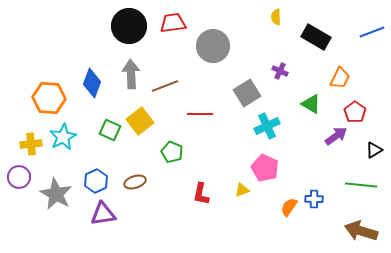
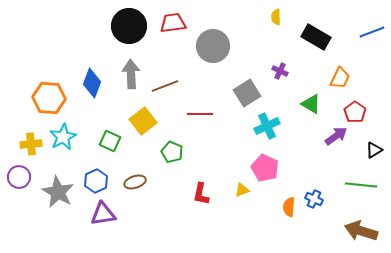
yellow square: moved 3 px right
green square: moved 11 px down
gray star: moved 2 px right, 2 px up
blue cross: rotated 24 degrees clockwise
orange semicircle: rotated 30 degrees counterclockwise
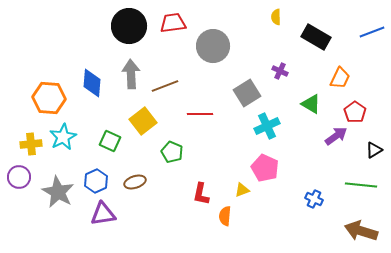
blue diamond: rotated 16 degrees counterclockwise
orange semicircle: moved 64 px left, 9 px down
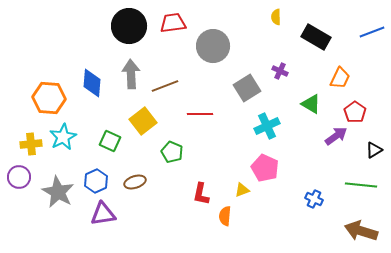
gray square: moved 5 px up
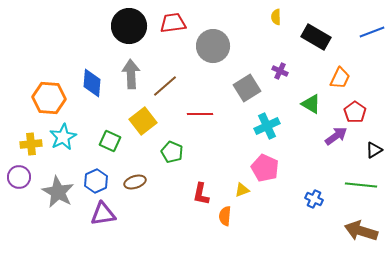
brown line: rotated 20 degrees counterclockwise
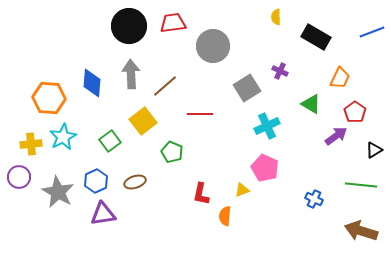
green square: rotated 30 degrees clockwise
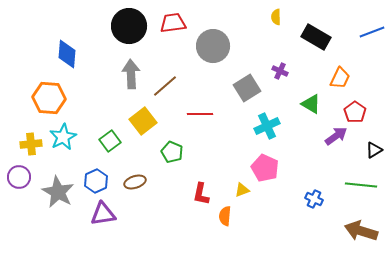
blue diamond: moved 25 px left, 29 px up
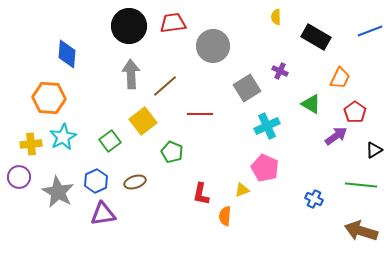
blue line: moved 2 px left, 1 px up
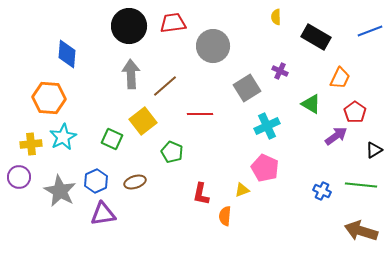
green square: moved 2 px right, 2 px up; rotated 30 degrees counterclockwise
gray star: moved 2 px right, 1 px up
blue cross: moved 8 px right, 8 px up
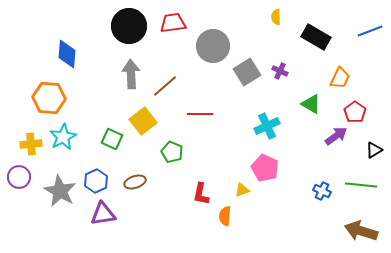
gray square: moved 16 px up
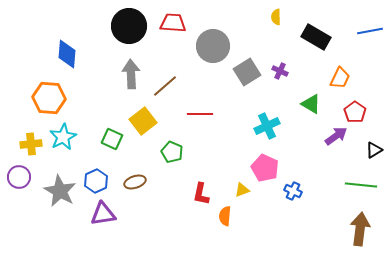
red trapezoid: rotated 12 degrees clockwise
blue line: rotated 10 degrees clockwise
blue cross: moved 29 px left
brown arrow: moved 1 px left, 2 px up; rotated 80 degrees clockwise
